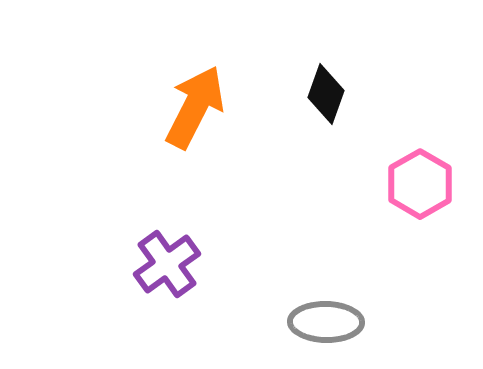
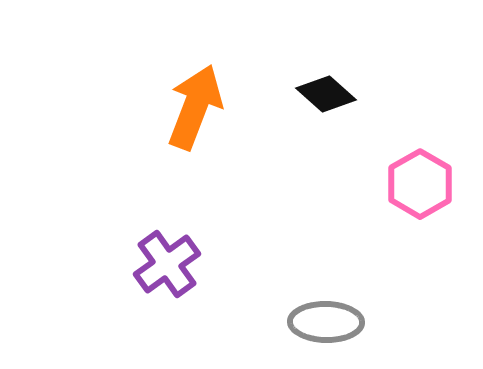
black diamond: rotated 68 degrees counterclockwise
orange arrow: rotated 6 degrees counterclockwise
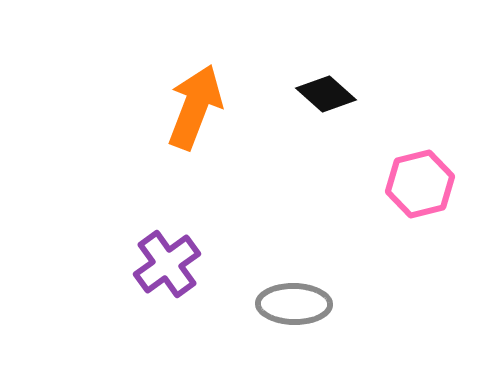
pink hexagon: rotated 16 degrees clockwise
gray ellipse: moved 32 px left, 18 px up
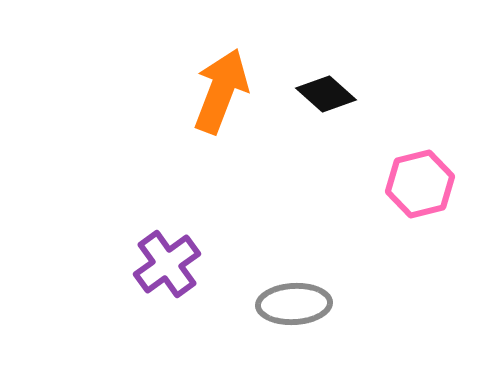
orange arrow: moved 26 px right, 16 px up
gray ellipse: rotated 4 degrees counterclockwise
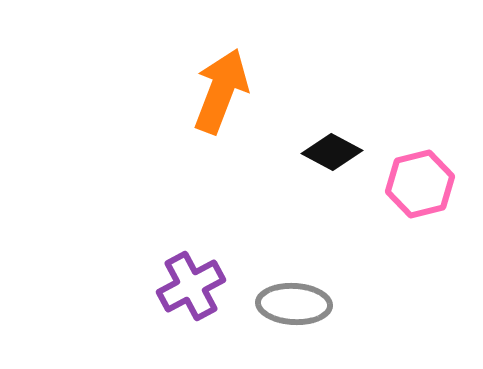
black diamond: moved 6 px right, 58 px down; rotated 14 degrees counterclockwise
purple cross: moved 24 px right, 22 px down; rotated 8 degrees clockwise
gray ellipse: rotated 6 degrees clockwise
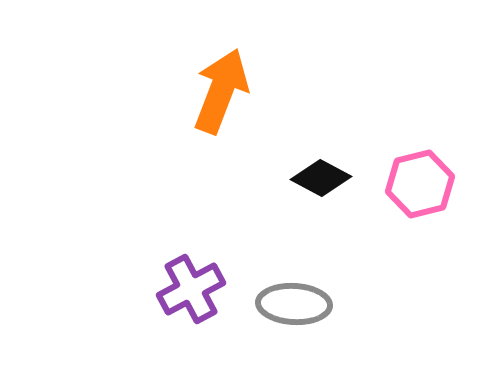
black diamond: moved 11 px left, 26 px down
purple cross: moved 3 px down
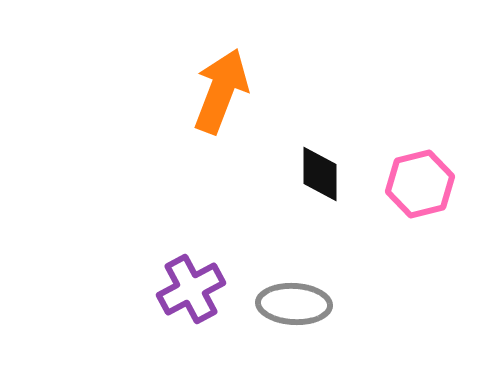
black diamond: moved 1 px left, 4 px up; rotated 62 degrees clockwise
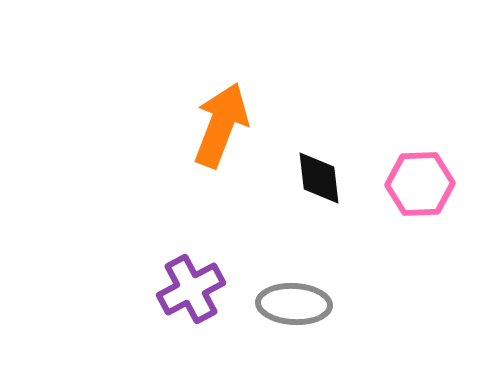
orange arrow: moved 34 px down
black diamond: moved 1 px left, 4 px down; rotated 6 degrees counterclockwise
pink hexagon: rotated 12 degrees clockwise
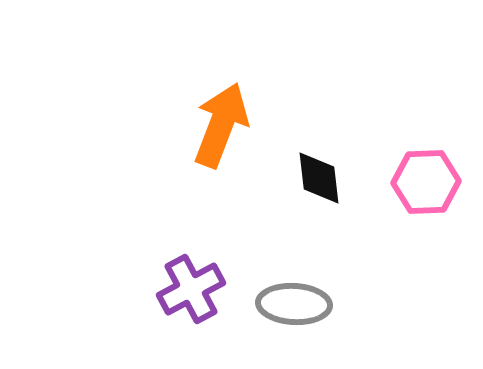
pink hexagon: moved 6 px right, 2 px up
